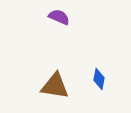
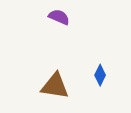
blue diamond: moved 1 px right, 4 px up; rotated 15 degrees clockwise
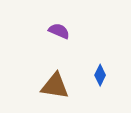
purple semicircle: moved 14 px down
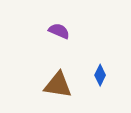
brown triangle: moved 3 px right, 1 px up
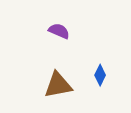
brown triangle: rotated 20 degrees counterclockwise
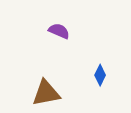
brown triangle: moved 12 px left, 8 px down
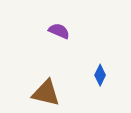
brown triangle: rotated 24 degrees clockwise
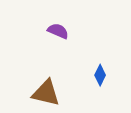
purple semicircle: moved 1 px left
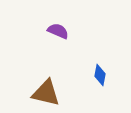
blue diamond: rotated 15 degrees counterclockwise
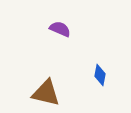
purple semicircle: moved 2 px right, 2 px up
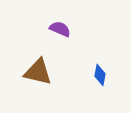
brown triangle: moved 8 px left, 21 px up
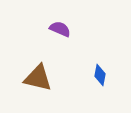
brown triangle: moved 6 px down
